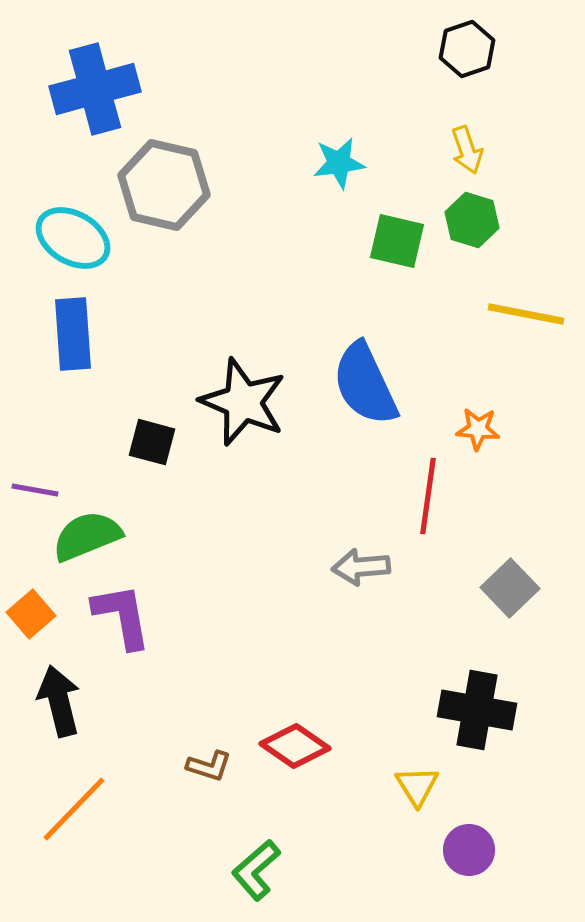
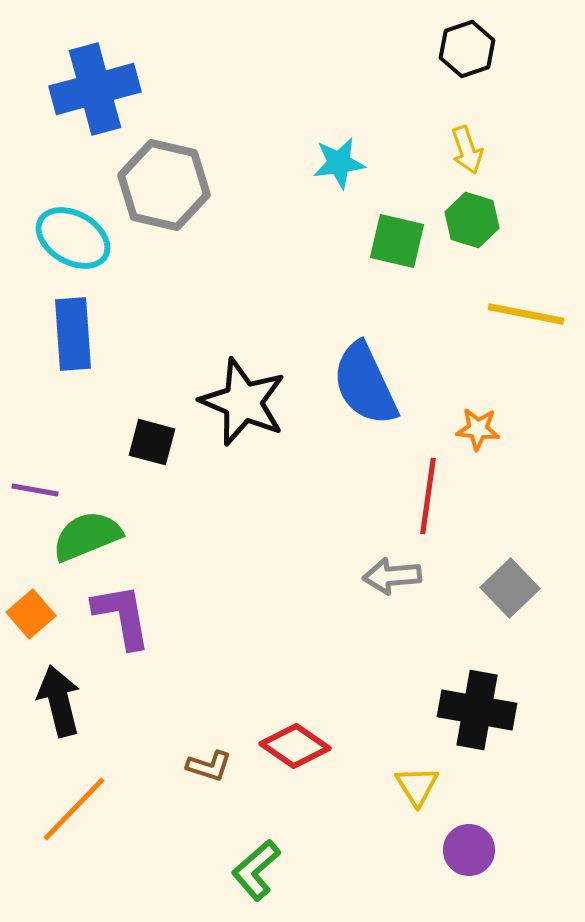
gray arrow: moved 31 px right, 9 px down
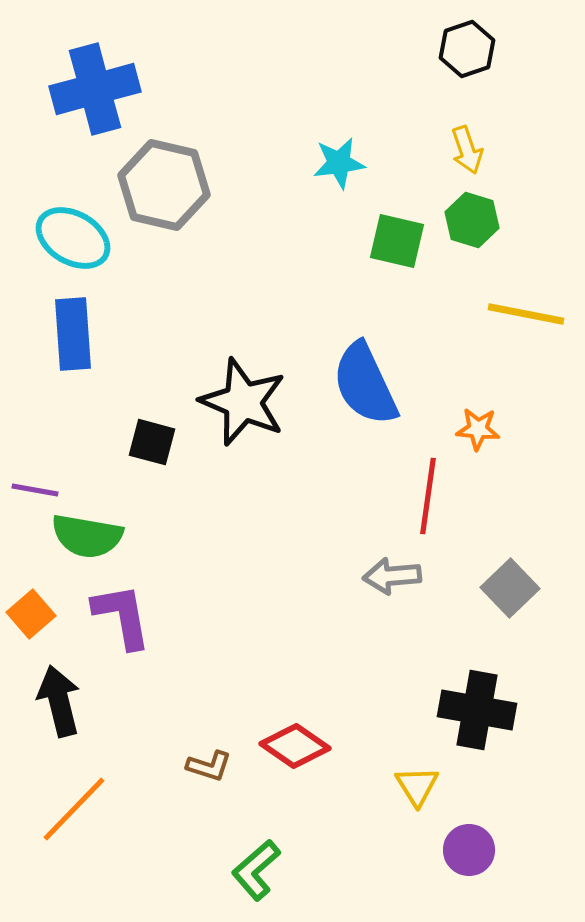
green semicircle: rotated 148 degrees counterclockwise
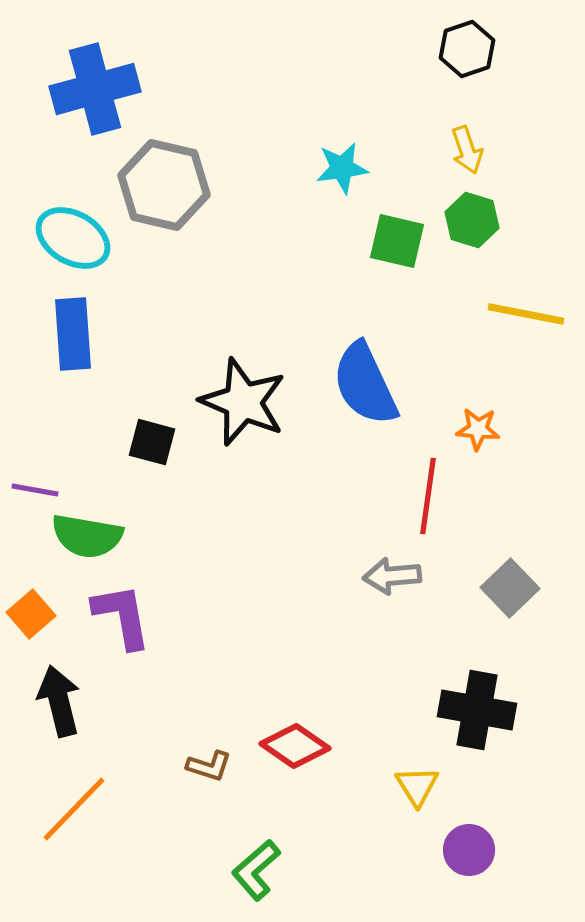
cyan star: moved 3 px right, 5 px down
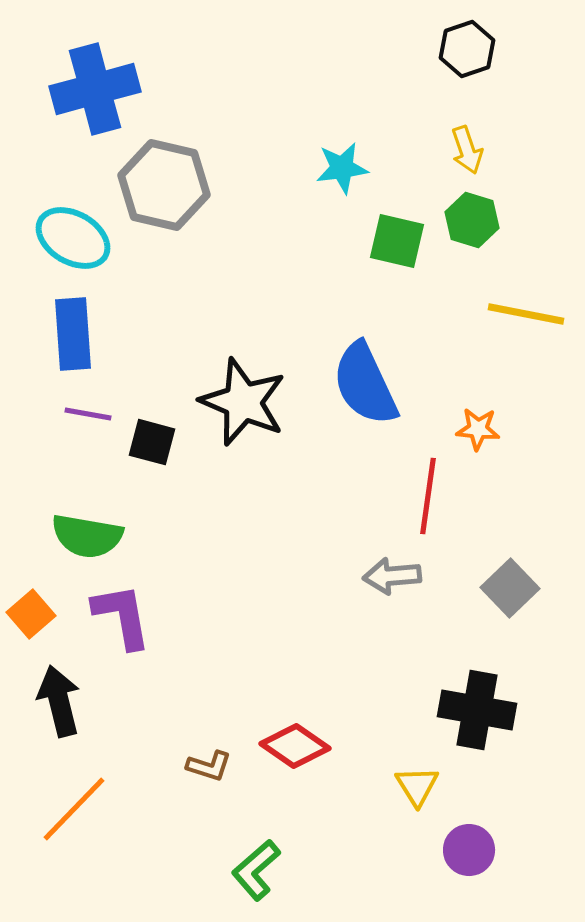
purple line: moved 53 px right, 76 px up
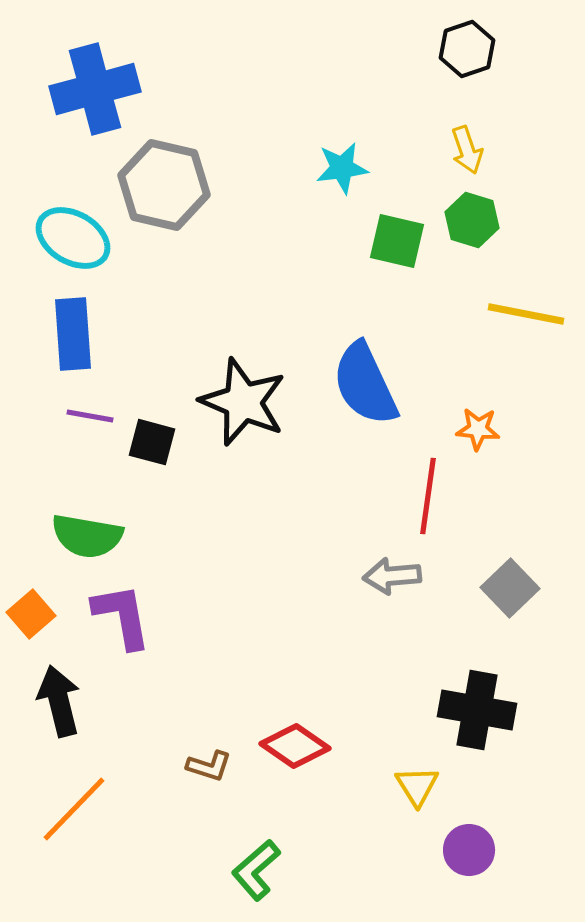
purple line: moved 2 px right, 2 px down
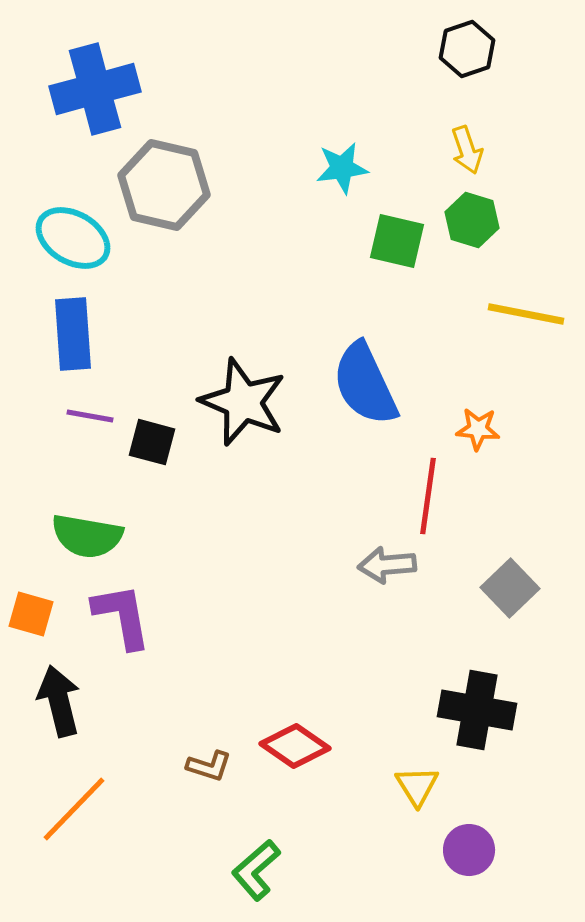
gray arrow: moved 5 px left, 11 px up
orange square: rotated 33 degrees counterclockwise
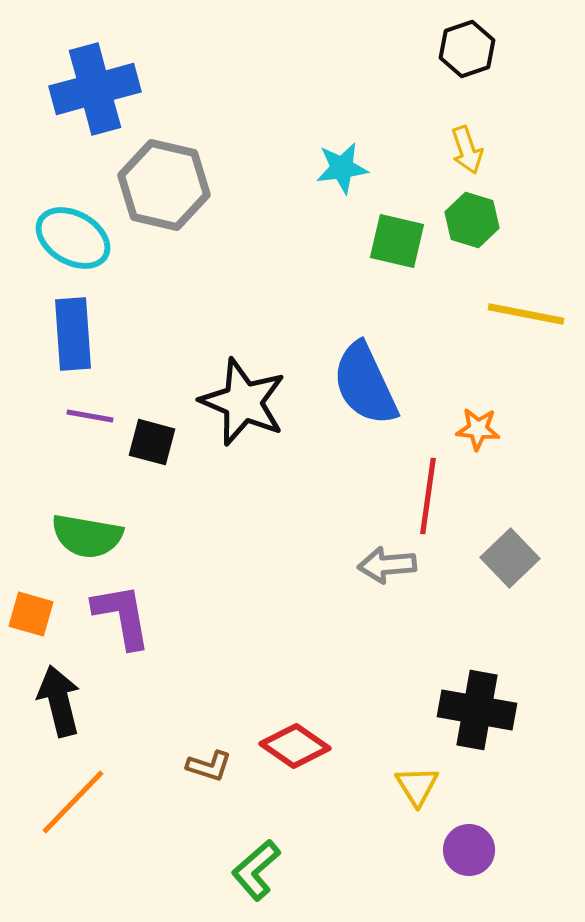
gray square: moved 30 px up
orange line: moved 1 px left, 7 px up
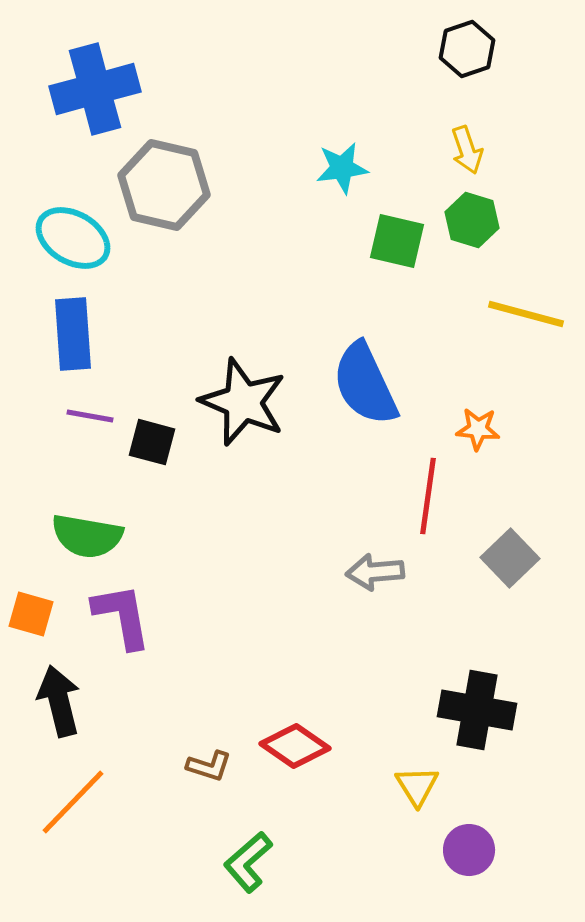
yellow line: rotated 4 degrees clockwise
gray arrow: moved 12 px left, 7 px down
green L-shape: moved 8 px left, 8 px up
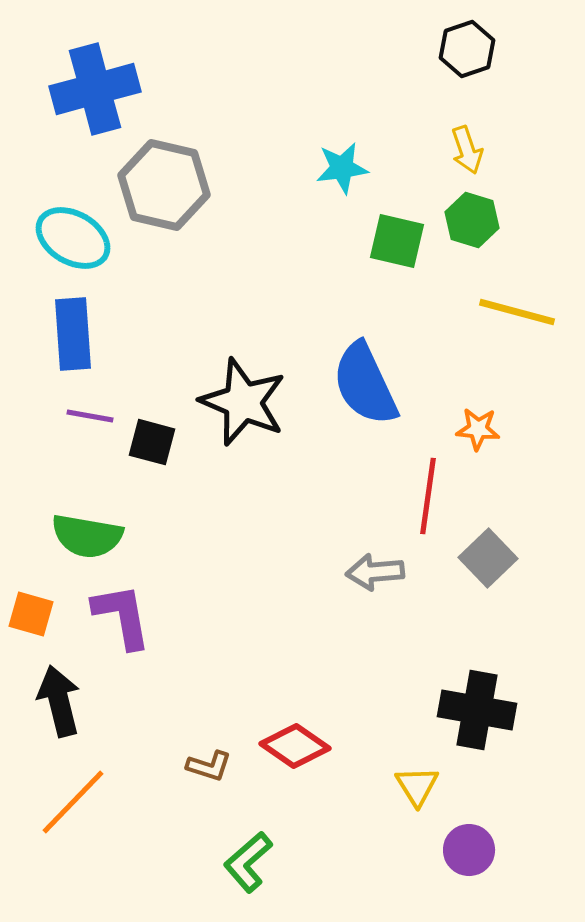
yellow line: moved 9 px left, 2 px up
gray square: moved 22 px left
